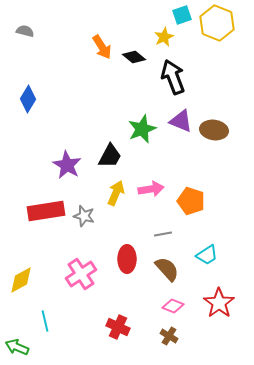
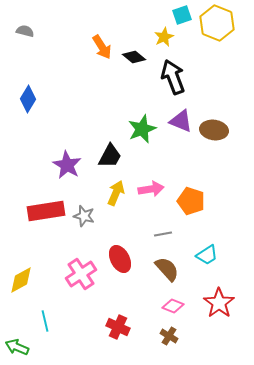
red ellipse: moved 7 px left; rotated 28 degrees counterclockwise
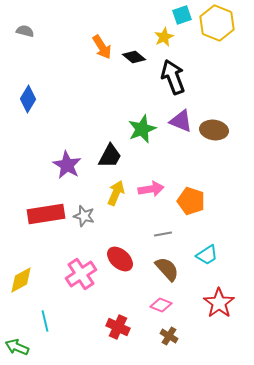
red rectangle: moved 3 px down
red ellipse: rotated 20 degrees counterclockwise
pink diamond: moved 12 px left, 1 px up
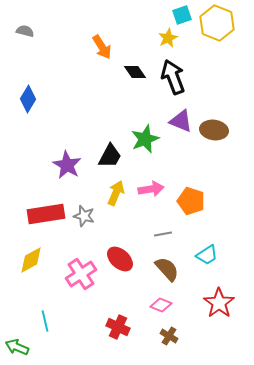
yellow star: moved 4 px right, 1 px down
black diamond: moved 1 px right, 15 px down; rotated 15 degrees clockwise
green star: moved 3 px right, 10 px down
yellow diamond: moved 10 px right, 20 px up
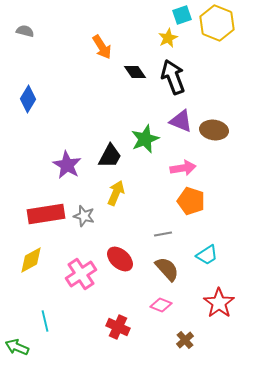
pink arrow: moved 32 px right, 21 px up
brown cross: moved 16 px right, 4 px down; rotated 18 degrees clockwise
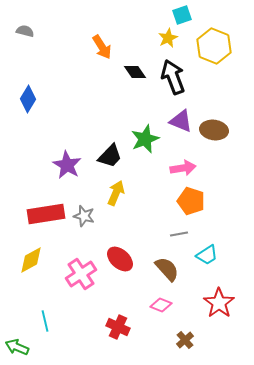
yellow hexagon: moved 3 px left, 23 px down
black trapezoid: rotated 16 degrees clockwise
gray line: moved 16 px right
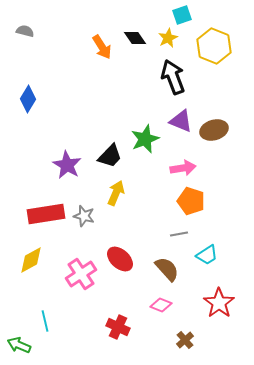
black diamond: moved 34 px up
brown ellipse: rotated 24 degrees counterclockwise
green arrow: moved 2 px right, 2 px up
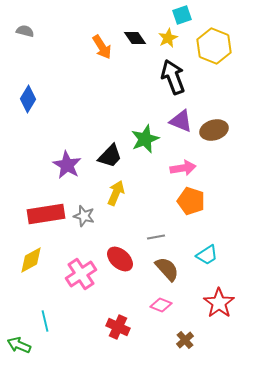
gray line: moved 23 px left, 3 px down
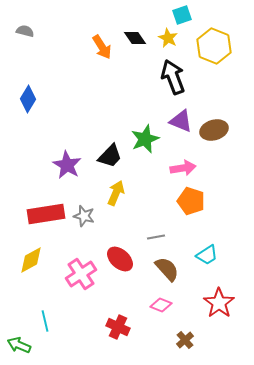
yellow star: rotated 18 degrees counterclockwise
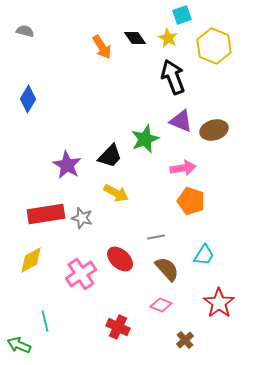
yellow arrow: rotated 95 degrees clockwise
gray star: moved 2 px left, 2 px down
cyan trapezoid: moved 3 px left; rotated 25 degrees counterclockwise
